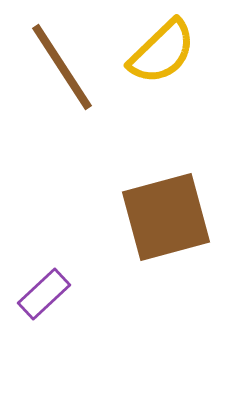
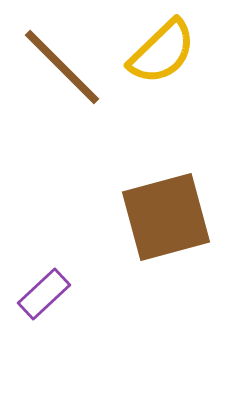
brown line: rotated 12 degrees counterclockwise
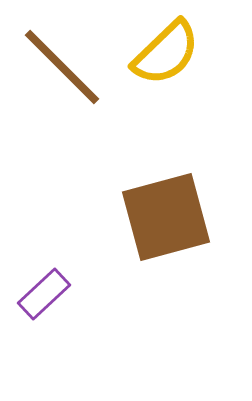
yellow semicircle: moved 4 px right, 1 px down
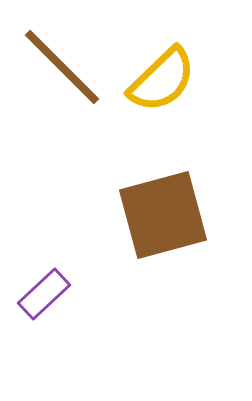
yellow semicircle: moved 4 px left, 27 px down
brown square: moved 3 px left, 2 px up
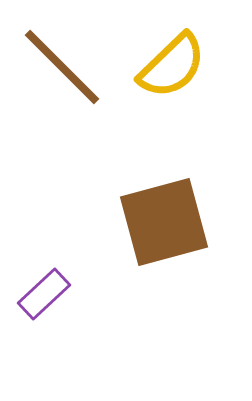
yellow semicircle: moved 10 px right, 14 px up
brown square: moved 1 px right, 7 px down
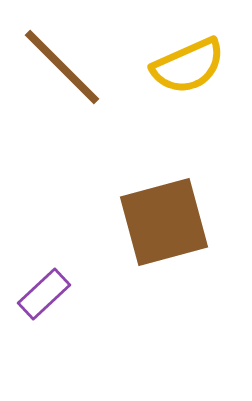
yellow semicircle: moved 16 px right; rotated 20 degrees clockwise
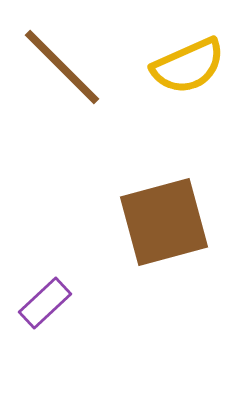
purple rectangle: moved 1 px right, 9 px down
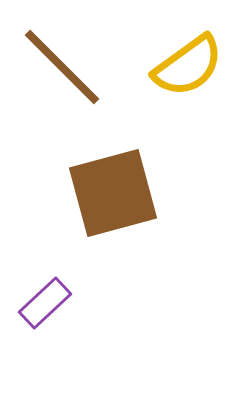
yellow semicircle: rotated 12 degrees counterclockwise
brown square: moved 51 px left, 29 px up
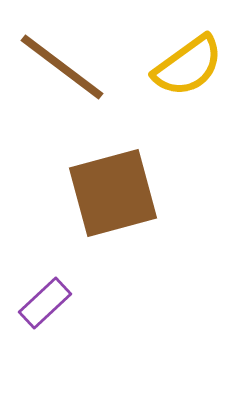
brown line: rotated 8 degrees counterclockwise
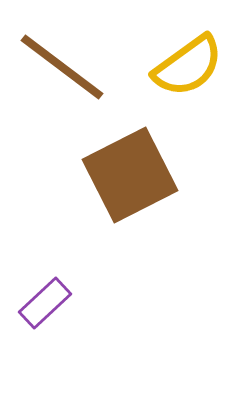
brown square: moved 17 px right, 18 px up; rotated 12 degrees counterclockwise
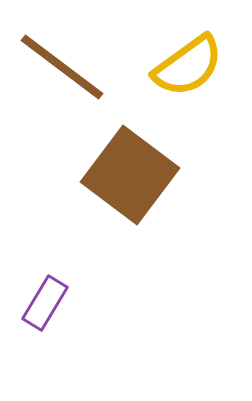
brown square: rotated 26 degrees counterclockwise
purple rectangle: rotated 16 degrees counterclockwise
